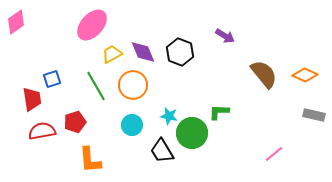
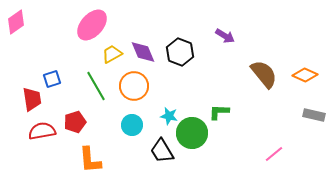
orange circle: moved 1 px right, 1 px down
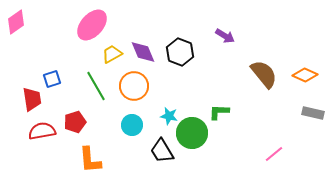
gray rectangle: moved 1 px left, 2 px up
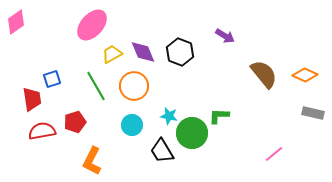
green L-shape: moved 4 px down
orange L-shape: moved 2 px right, 1 px down; rotated 32 degrees clockwise
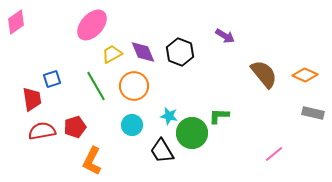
red pentagon: moved 5 px down
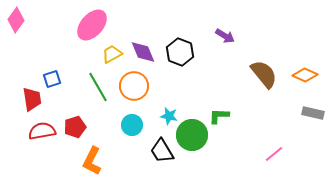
pink diamond: moved 2 px up; rotated 20 degrees counterclockwise
green line: moved 2 px right, 1 px down
green circle: moved 2 px down
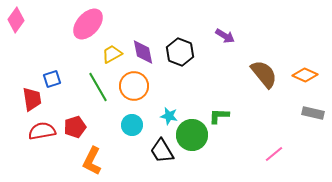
pink ellipse: moved 4 px left, 1 px up
purple diamond: rotated 12 degrees clockwise
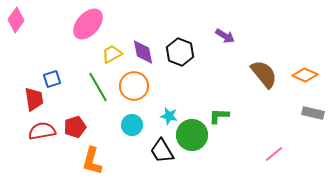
red trapezoid: moved 2 px right
orange L-shape: rotated 12 degrees counterclockwise
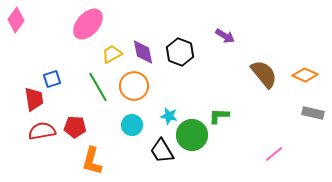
red pentagon: rotated 20 degrees clockwise
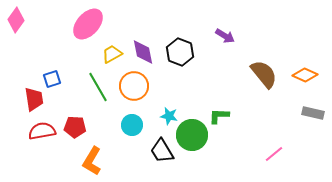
orange L-shape: rotated 16 degrees clockwise
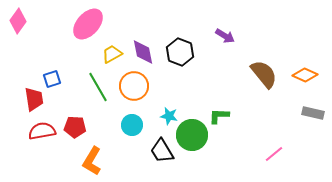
pink diamond: moved 2 px right, 1 px down
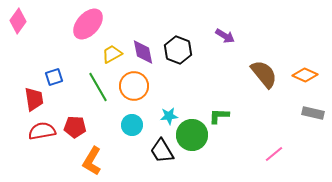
black hexagon: moved 2 px left, 2 px up
blue square: moved 2 px right, 2 px up
cyan star: rotated 18 degrees counterclockwise
